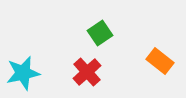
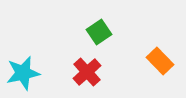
green square: moved 1 px left, 1 px up
orange rectangle: rotated 8 degrees clockwise
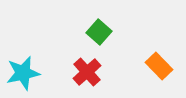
green square: rotated 15 degrees counterclockwise
orange rectangle: moved 1 px left, 5 px down
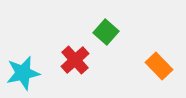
green square: moved 7 px right
red cross: moved 12 px left, 12 px up
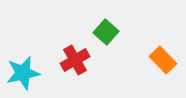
red cross: rotated 12 degrees clockwise
orange rectangle: moved 4 px right, 6 px up
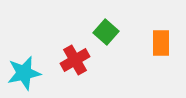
orange rectangle: moved 2 px left, 17 px up; rotated 44 degrees clockwise
cyan star: moved 1 px right
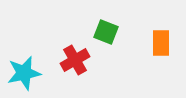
green square: rotated 20 degrees counterclockwise
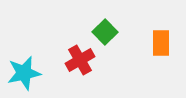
green square: moved 1 px left; rotated 25 degrees clockwise
red cross: moved 5 px right
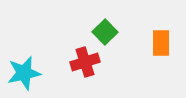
red cross: moved 5 px right, 2 px down; rotated 12 degrees clockwise
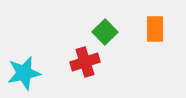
orange rectangle: moved 6 px left, 14 px up
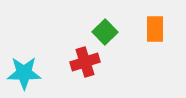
cyan star: rotated 12 degrees clockwise
